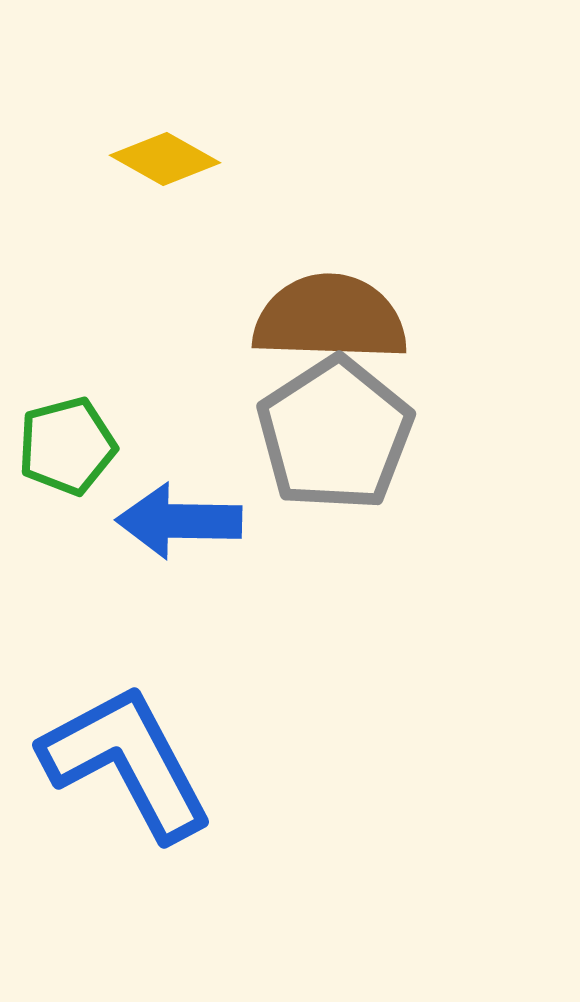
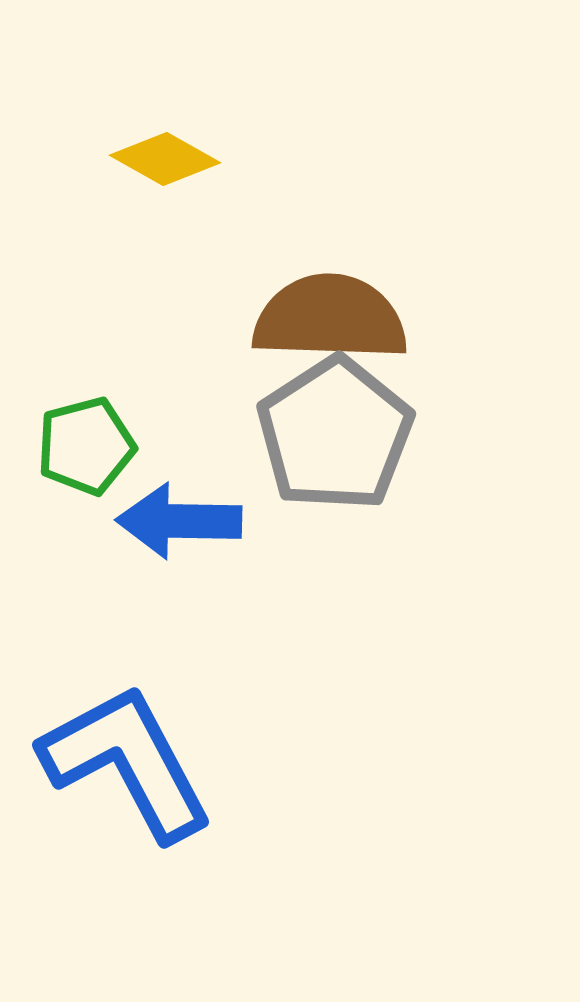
green pentagon: moved 19 px right
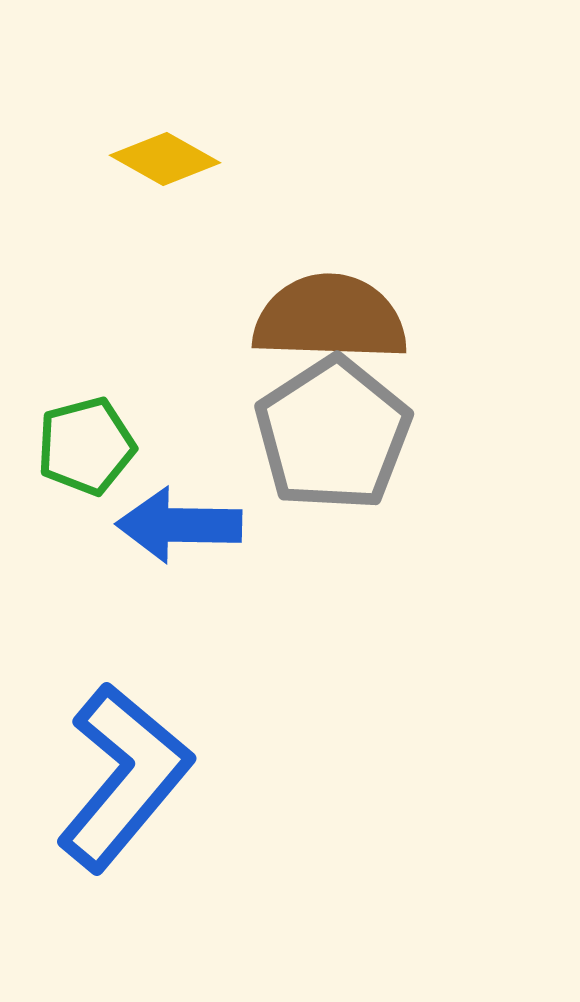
gray pentagon: moved 2 px left
blue arrow: moved 4 px down
blue L-shape: moved 3 px left, 15 px down; rotated 68 degrees clockwise
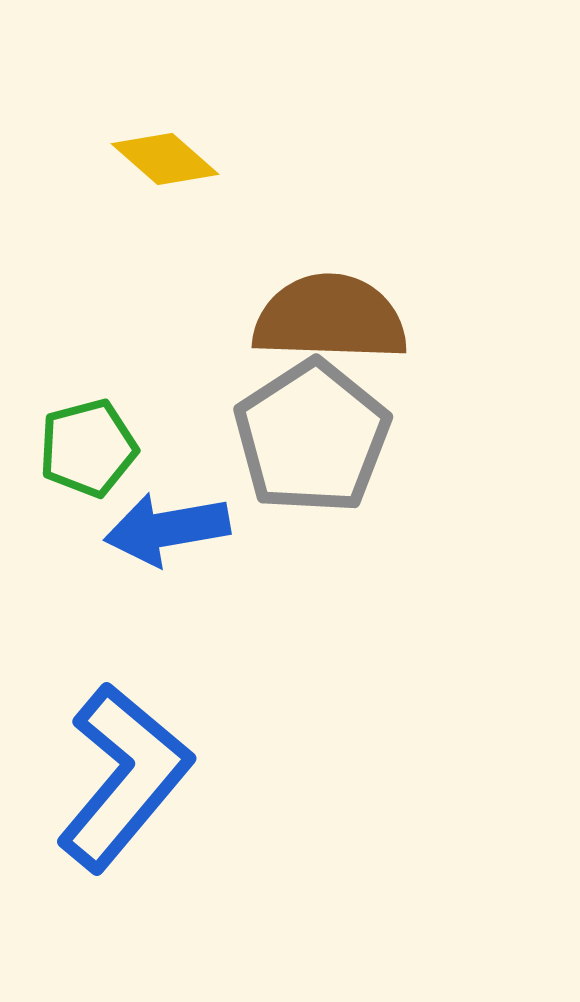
yellow diamond: rotated 12 degrees clockwise
gray pentagon: moved 21 px left, 3 px down
green pentagon: moved 2 px right, 2 px down
blue arrow: moved 12 px left, 4 px down; rotated 11 degrees counterclockwise
